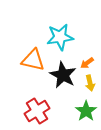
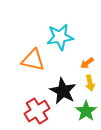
black star: moved 16 px down
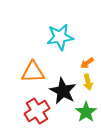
orange triangle: moved 12 px down; rotated 15 degrees counterclockwise
yellow arrow: moved 2 px left, 1 px up
green star: moved 1 px down
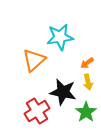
orange triangle: moved 1 px right, 12 px up; rotated 40 degrees counterclockwise
black star: moved 1 px down; rotated 16 degrees counterclockwise
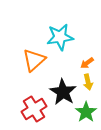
black star: rotated 20 degrees clockwise
red cross: moved 3 px left, 2 px up
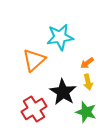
green star: rotated 20 degrees counterclockwise
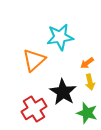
yellow arrow: moved 2 px right
green star: moved 1 px right, 1 px down
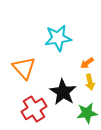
cyan star: moved 2 px left, 1 px down
orange triangle: moved 10 px left, 8 px down; rotated 30 degrees counterclockwise
green star: rotated 25 degrees counterclockwise
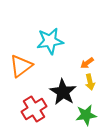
cyan star: moved 8 px left, 3 px down
orange triangle: moved 3 px left, 2 px up; rotated 35 degrees clockwise
green star: moved 1 px left, 2 px down
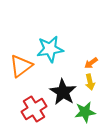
cyan star: moved 8 px down
orange arrow: moved 4 px right
green star: moved 1 px left, 3 px up
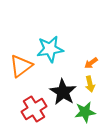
yellow arrow: moved 2 px down
